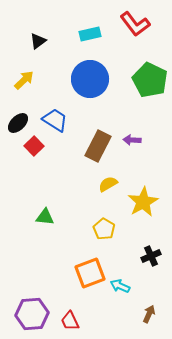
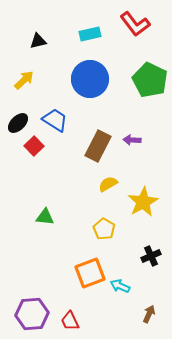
black triangle: rotated 24 degrees clockwise
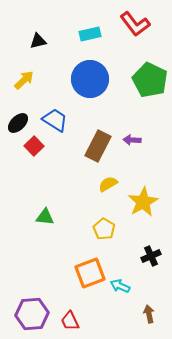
brown arrow: rotated 36 degrees counterclockwise
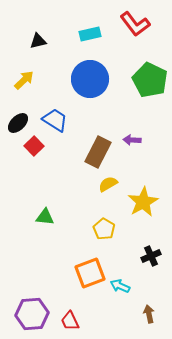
brown rectangle: moved 6 px down
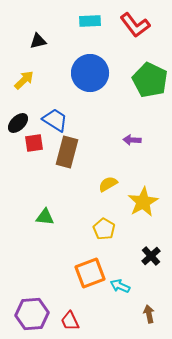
red L-shape: moved 1 px down
cyan rectangle: moved 13 px up; rotated 10 degrees clockwise
blue circle: moved 6 px up
red square: moved 3 px up; rotated 36 degrees clockwise
brown rectangle: moved 31 px left; rotated 12 degrees counterclockwise
black cross: rotated 18 degrees counterclockwise
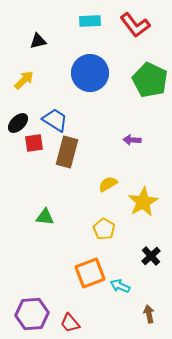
red trapezoid: moved 2 px down; rotated 15 degrees counterclockwise
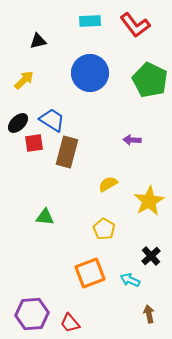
blue trapezoid: moved 3 px left
yellow star: moved 6 px right, 1 px up
cyan arrow: moved 10 px right, 6 px up
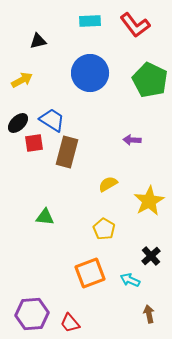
yellow arrow: moved 2 px left; rotated 15 degrees clockwise
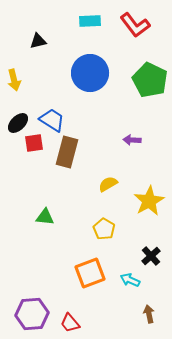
yellow arrow: moved 8 px left; rotated 105 degrees clockwise
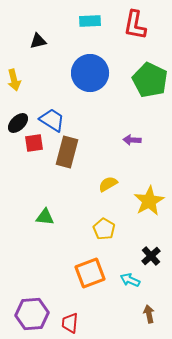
red L-shape: rotated 48 degrees clockwise
red trapezoid: rotated 45 degrees clockwise
